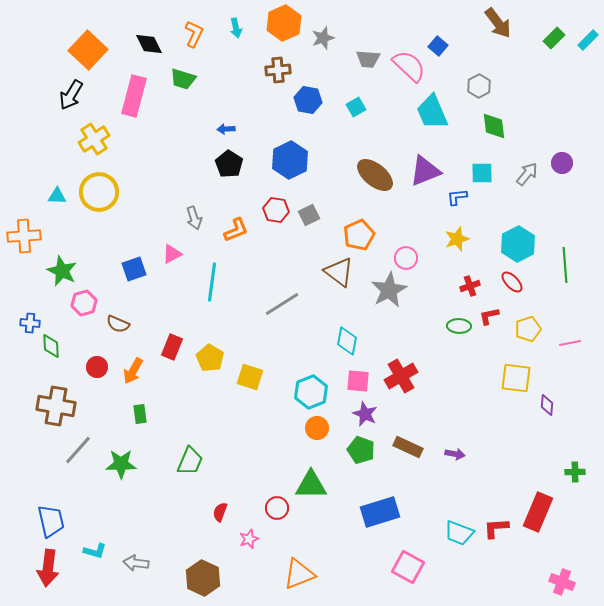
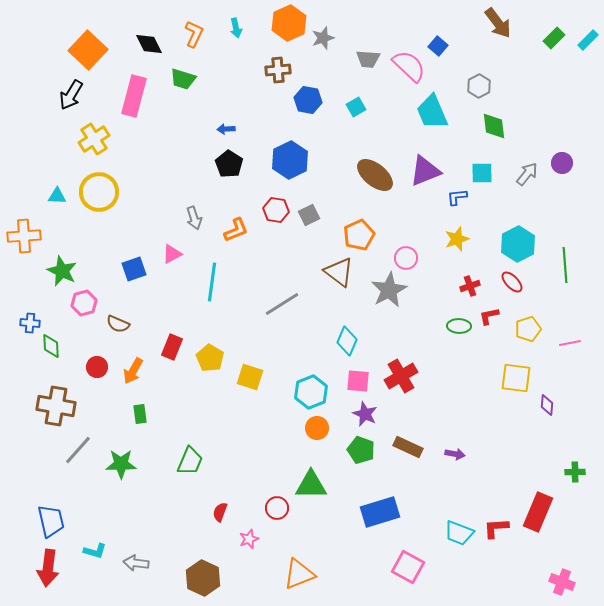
orange hexagon at (284, 23): moved 5 px right
cyan diamond at (347, 341): rotated 12 degrees clockwise
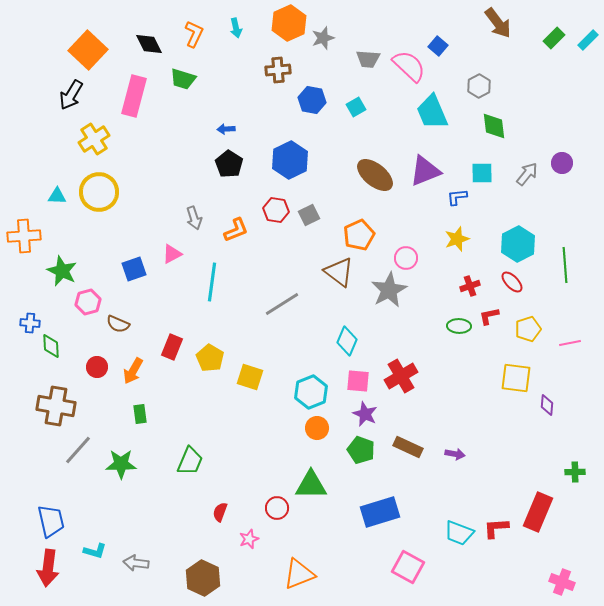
blue hexagon at (308, 100): moved 4 px right
pink hexagon at (84, 303): moved 4 px right, 1 px up
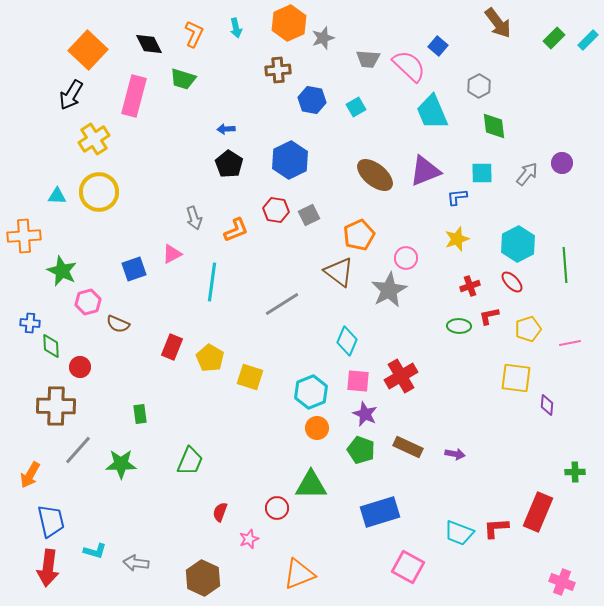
red circle at (97, 367): moved 17 px left
orange arrow at (133, 371): moved 103 px left, 104 px down
brown cross at (56, 406): rotated 9 degrees counterclockwise
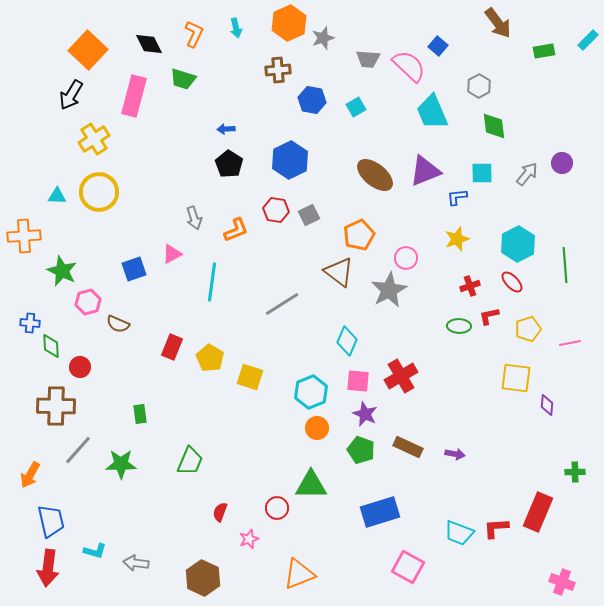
green rectangle at (554, 38): moved 10 px left, 13 px down; rotated 35 degrees clockwise
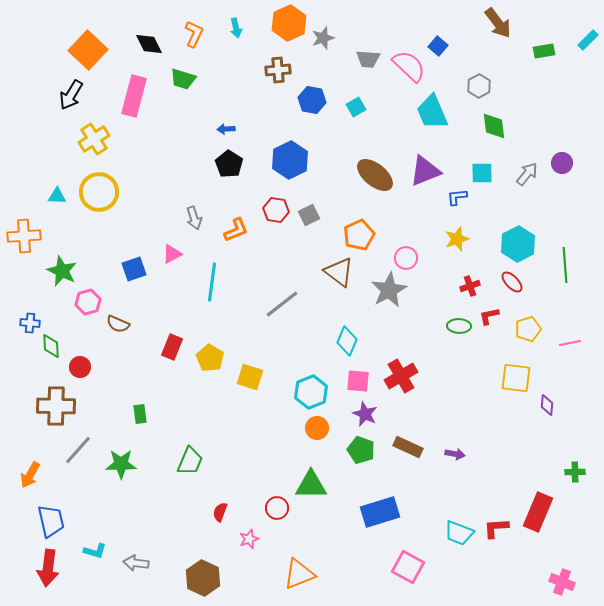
gray line at (282, 304): rotated 6 degrees counterclockwise
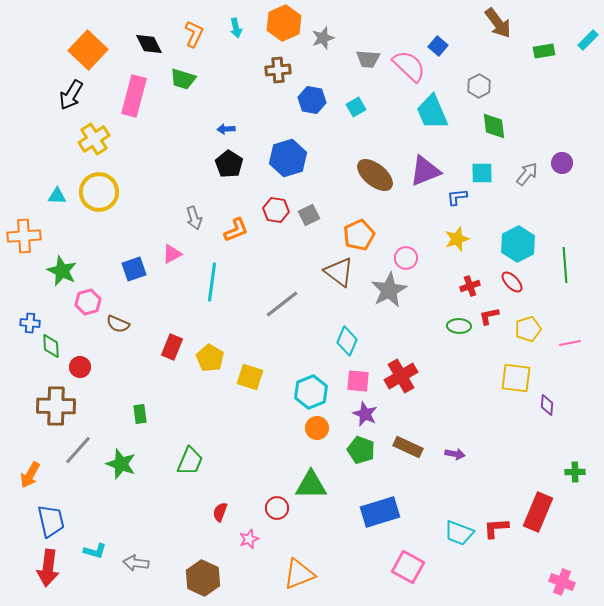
orange hexagon at (289, 23): moved 5 px left
blue hexagon at (290, 160): moved 2 px left, 2 px up; rotated 9 degrees clockwise
green star at (121, 464): rotated 20 degrees clockwise
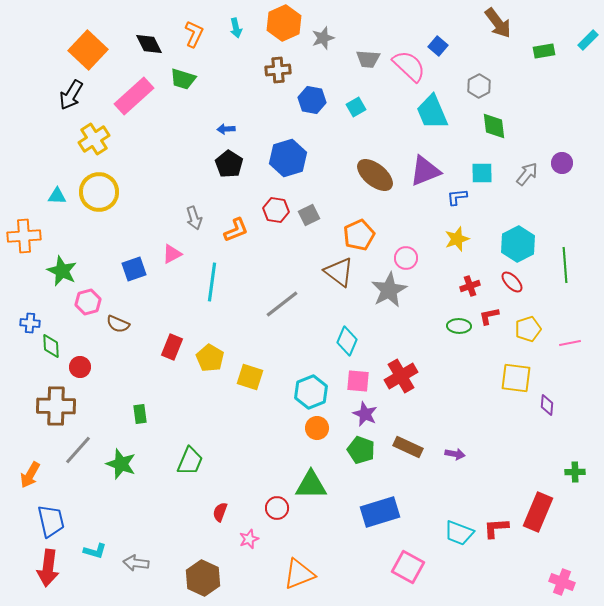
pink rectangle at (134, 96): rotated 33 degrees clockwise
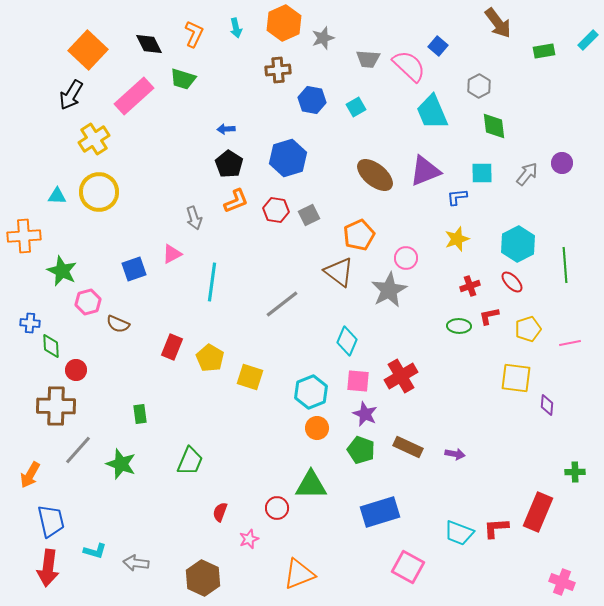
orange L-shape at (236, 230): moved 29 px up
red circle at (80, 367): moved 4 px left, 3 px down
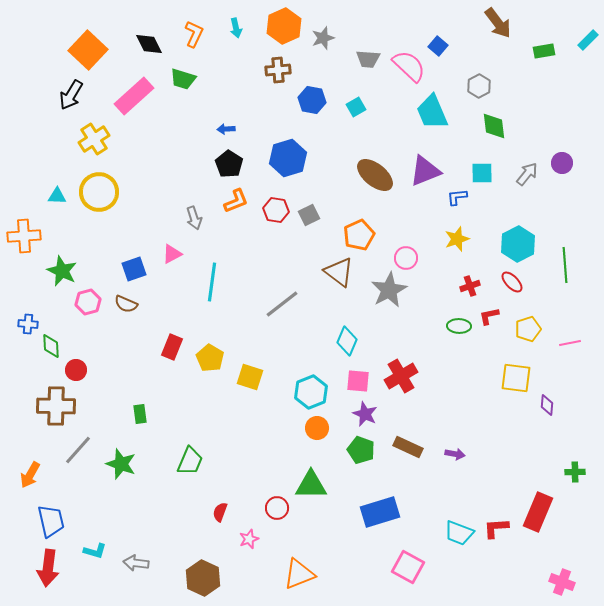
orange hexagon at (284, 23): moved 3 px down
blue cross at (30, 323): moved 2 px left, 1 px down
brown semicircle at (118, 324): moved 8 px right, 20 px up
